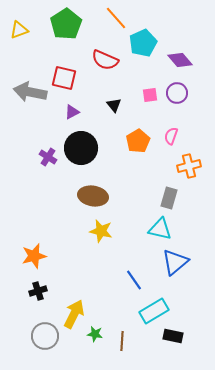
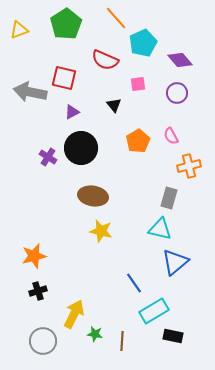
pink square: moved 12 px left, 11 px up
pink semicircle: rotated 48 degrees counterclockwise
blue line: moved 3 px down
gray circle: moved 2 px left, 5 px down
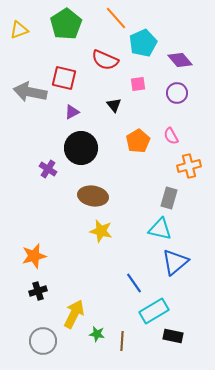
purple cross: moved 12 px down
green star: moved 2 px right
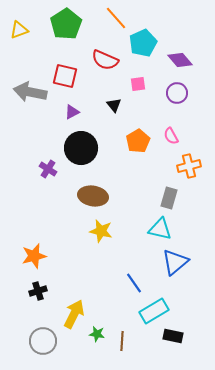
red square: moved 1 px right, 2 px up
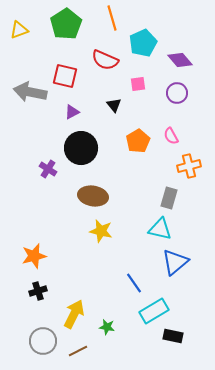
orange line: moved 4 px left; rotated 25 degrees clockwise
green star: moved 10 px right, 7 px up
brown line: moved 44 px left, 10 px down; rotated 60 degrees clockwise
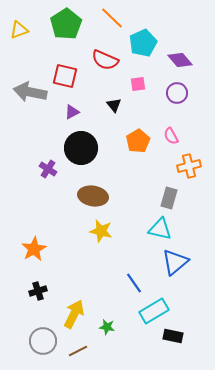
orange line: rotated 30 degrees counterclockwise
orange star: moved 7 px up; rotated 15 degrees counterclockwise
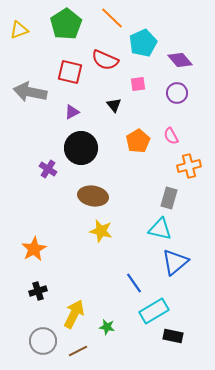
red square: moved 5 px right, 4 px up
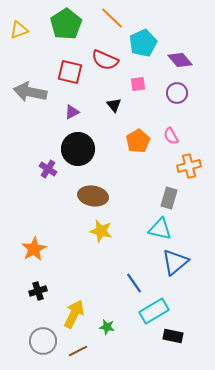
black circle: moved 3 px left, 1 px down
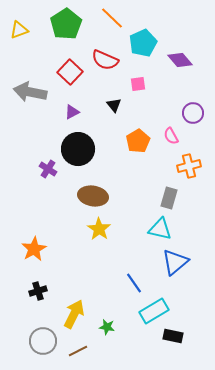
red square: rotated 30 degrees clockwise
purple circle: moved 16 px right, 20 px down
yellow star: moved 2 px left, 2 px up; rotated 20 degrees clockwise
